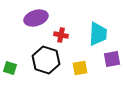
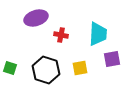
black hexagon: moved 10 px down
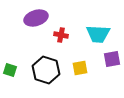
cyan trapezoid: rotated 90 degrees clockwise
green square: moved 2 px down
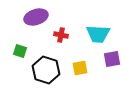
purple ellipse: moved 1 px up
green square: moved 10 px right, 19 px up
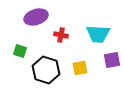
purple square: moved 1 px down
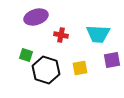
green square: moved 6 px right, 4 px down
